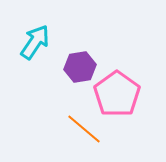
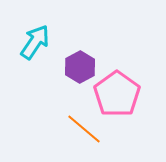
purple hexagon: rotated 20 degrees counterclockwise
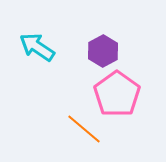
cyan arrow: moved 2 px right, 5 px down; rotated 90 degrees counterclockwise
purple hexagon: moved 23 px right, 16 px up
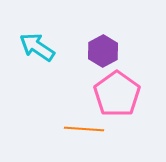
orange line: rotated 36 degrees counterclockwise
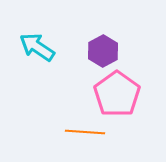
orange line: moved 1 px right, 3 px down
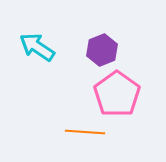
purple hexagon: moved 1 px left, 1 px up; rotated 8 degrees clockwise
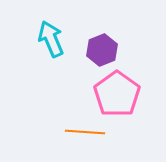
cyan arrow: moved 14 px right, 8 px up; rotated 33 degrees clockwise
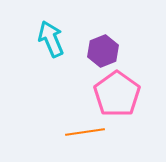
purple hexagon: moved 1 px right, 1 px down
orange line: rotated 12 degrees counterclockwise
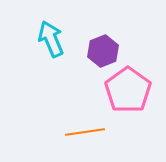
pink pentagon: moved 11 px right, 4 px up
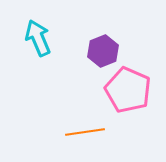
cyan arrow: moved 13 px left, 1 px up
pink pentagon: rotated 12 degrees counterclockwise
